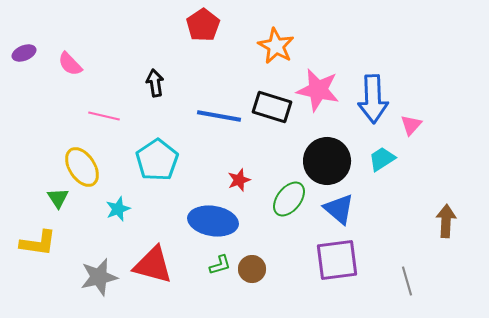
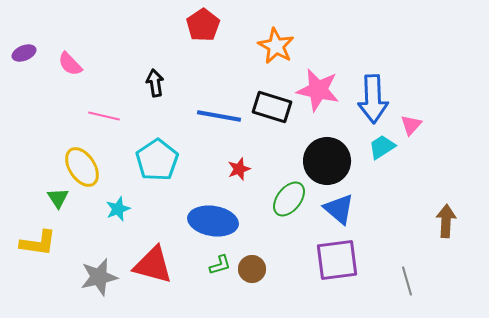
cyan trapezoid: moved 12 px up
red star: moved 11 px up
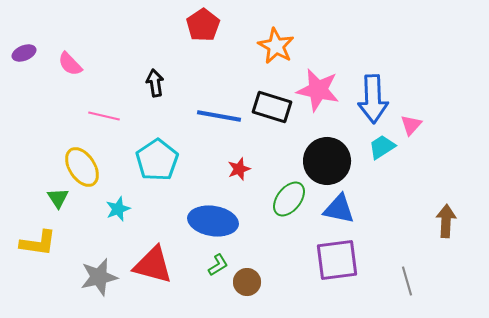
blue triangle: rotated 28 degrees counterclockwise
green L-shape: moved 2 px left; rotated 15 degrees counterclockwise
brown circle: moved 5 px left, 13 px down
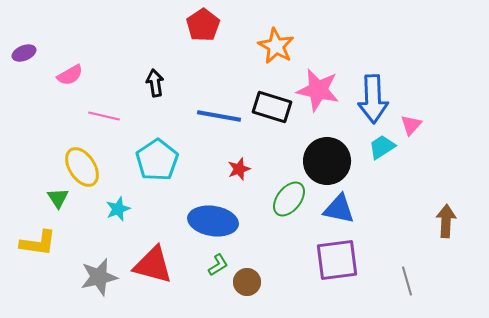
pink semicircle: moved 11 px down; rotated 76 degrees counterclockwise
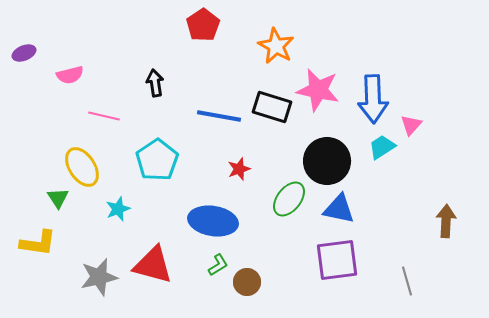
pink semicircle: rotated 16 degrees clockwise
